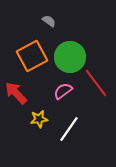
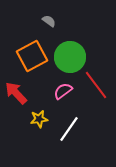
red line: moved 2 px down
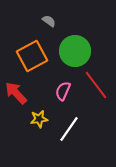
green circle: moved 5 px right, 6 px up
pink semicircle: rotated 30 degrees counterclockwise
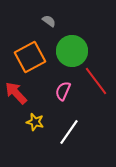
green circle: moved 3 px left
orange square: moved 2 px left, 1 px down
red line: moved 4 px up
yellow star: moved 4 px left, 3 px down; rotated 24 degrees clockwise
white line: moved 3 px down
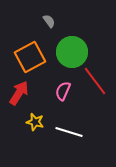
gray semicircle: rotated 16 degrees clockwise
green circle: moved 1 px down
red line: moved 1 px left
red arrow: moved 3 px right; rotated 75 degrees clockwise
white line: rotated 72 degrees clockwise
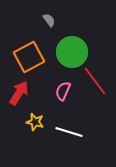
gray semicircle: moved 1 px up
orange square: moved 1 px left
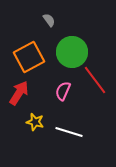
red line: moved 1 px up
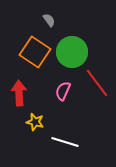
orange square: moved 6 px right, 5 px up; rotated 28 degrees counterclockwise
red line: moved 2 px right, 3 px down
red arrow: rotated 35 degrees counterclockwise
white line: moved 4 px left, 10 px down
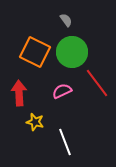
gray semicircle: moved 17 px right
orange square: rotated 8 degrees counterclockwise
pink semicircle: moved 1 px left; rotated 42 degrees clockwise
white line: rotated 52 degrees clockwise
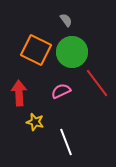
orange square: moved 1 px right, 2 px up
pink semicircle: moved 1 px left
white line: moved 1 px right
